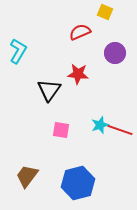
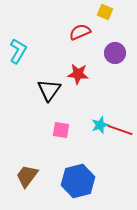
blue hexagon: moved 2 px up
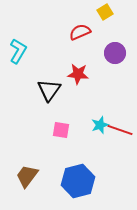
yellow square: rotated 35 degrees clockwise
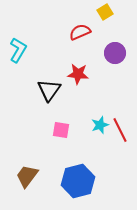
cyan L-shape: moved 1 px up
red line: rotated 45 degrees clockwise
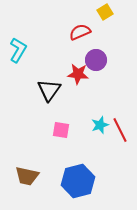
purple circle: moved 19 px left, 7 px down
brown trapezoid: rotated 115 degrees counterclockwise
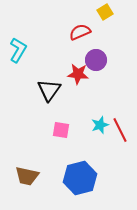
blue hexagon: moved 2 px right, 3 px up
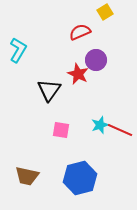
red star: rotated 20 degrees clockwise
red line: rotated 40 degrees counterclockwise
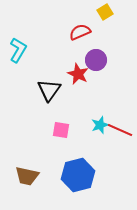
blue hexagon: moved 2 px left, 3 px up
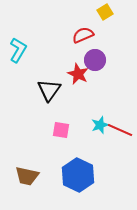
red semicircle: moved 3 px right, 3 px down
purple circle: moved 1 px left
blue hexagon: rotated 20 degrees counterclockwise
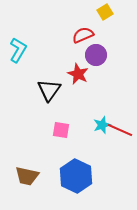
purple circle: moved 1 px right, 5 px up
cyan star: moved 2 px right
blue hexagon: moved 2 px left, 1 px down
